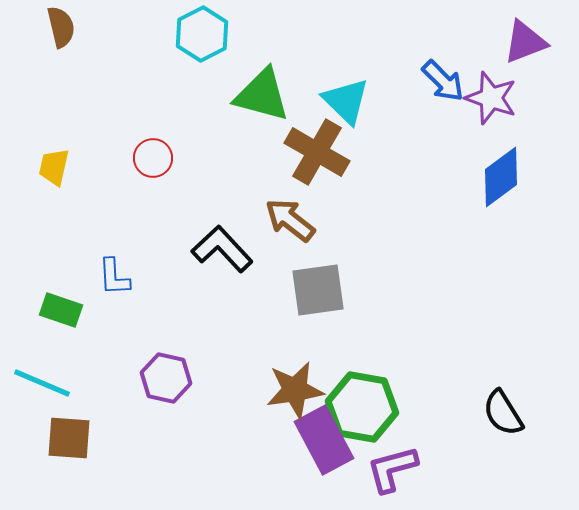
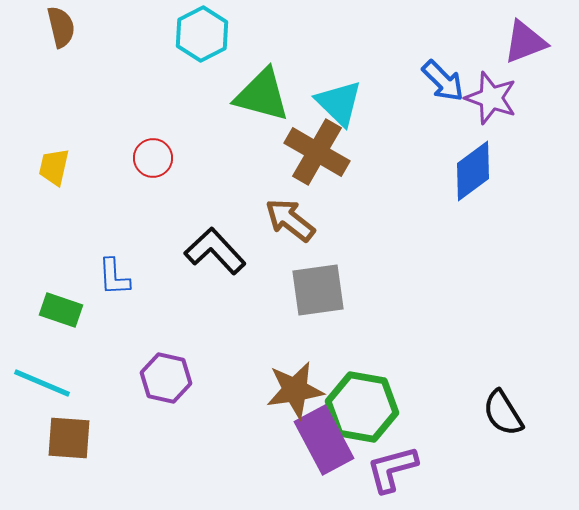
cyan triangle: moved 7 px left, 2 px down
blue diamond: moved 28 px left, 6 px up
black L-shape: moved 7 px left, 2 px down
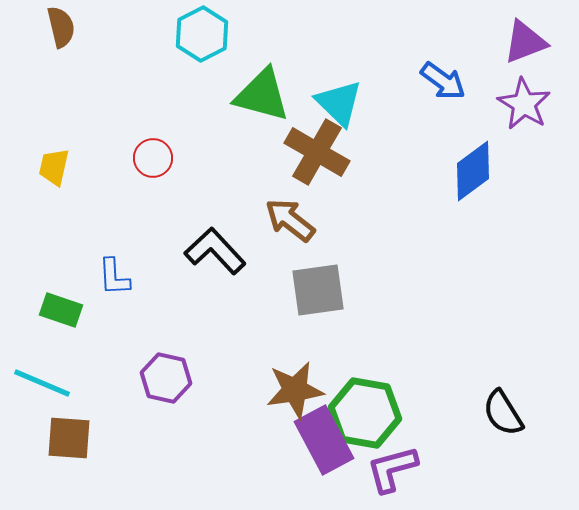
blue arrow: rotated 9 degrees counterclockwise
purple star: moved 33 px right, 6 px down; rotated 12 degrees clockwise
green hexagon: moved 3 px right, 6 px down
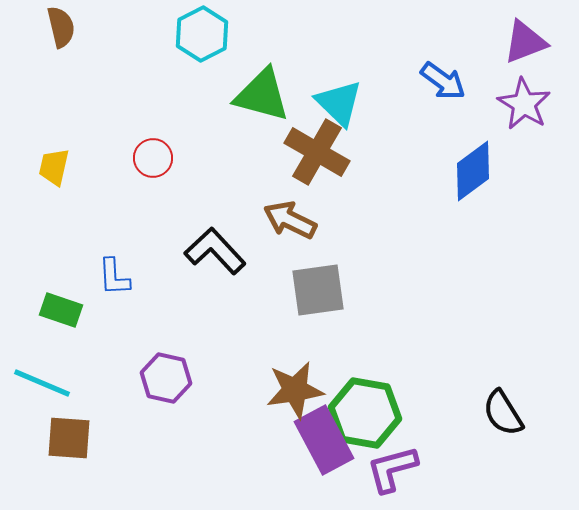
brown arrow: rotated 12 degrees counterclockwise
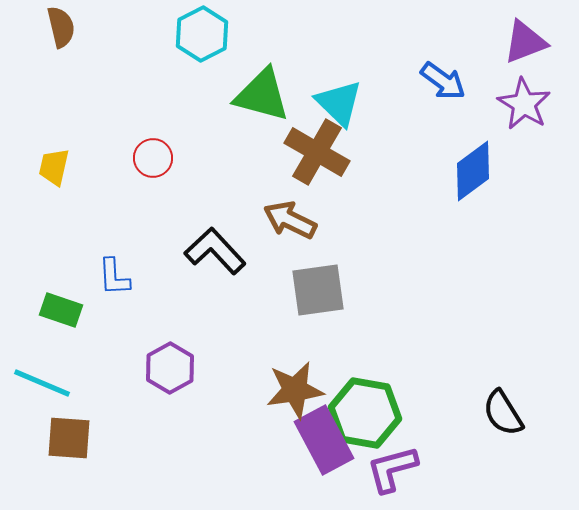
purple hexagon: moved 4 px right, 10 px up; rotated 18 degrees clockwise
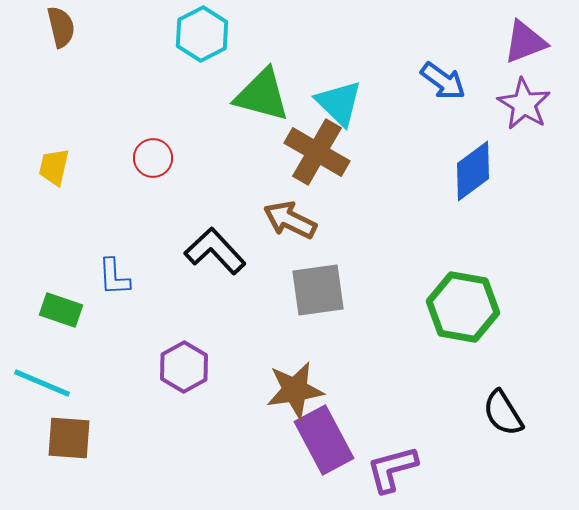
purple hexagon: moved 14 px right, 1 px up
green hexagon: moved 98 px right, 106 px up
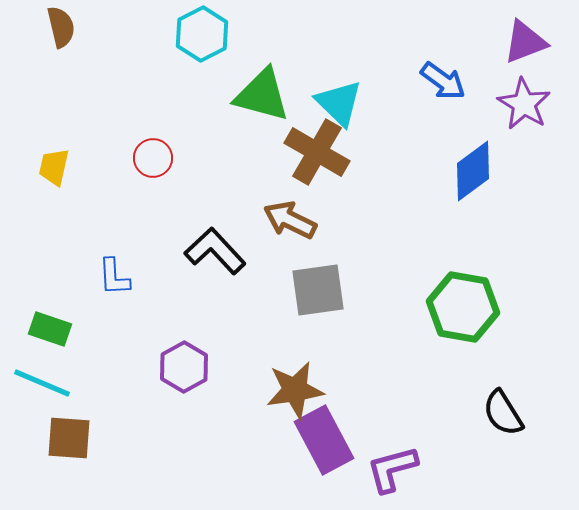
green rectangle: moved 11 px left, 19 px down
